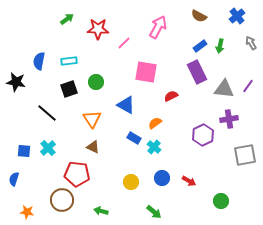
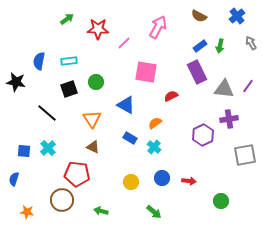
blue rectangle at (134, 138): moved 4 px left
red arrow at (189, 181): rotated 24 degrees counterclockwise
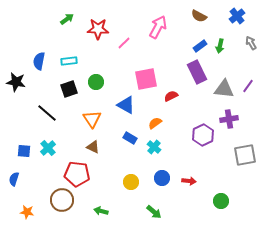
pink square at (146, 72): moved 7 px down; rotated 20 degrees counterclockwise
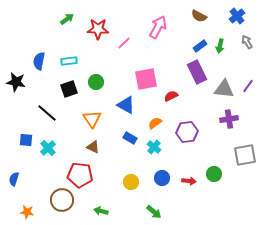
gray arrow at (251, 43): moved 4 px left, 1 px up
purple hexagon at (203, 135): moved 16 px left, 3 px up; rotated 20 degrees clockwise
blue square at (24, 151): moved 2 px right, 11 px up
red pentagon at (77, 174): moved 3 px right, 1 px down
green circle at (221, 201): moved 7 px left, 27 px up
